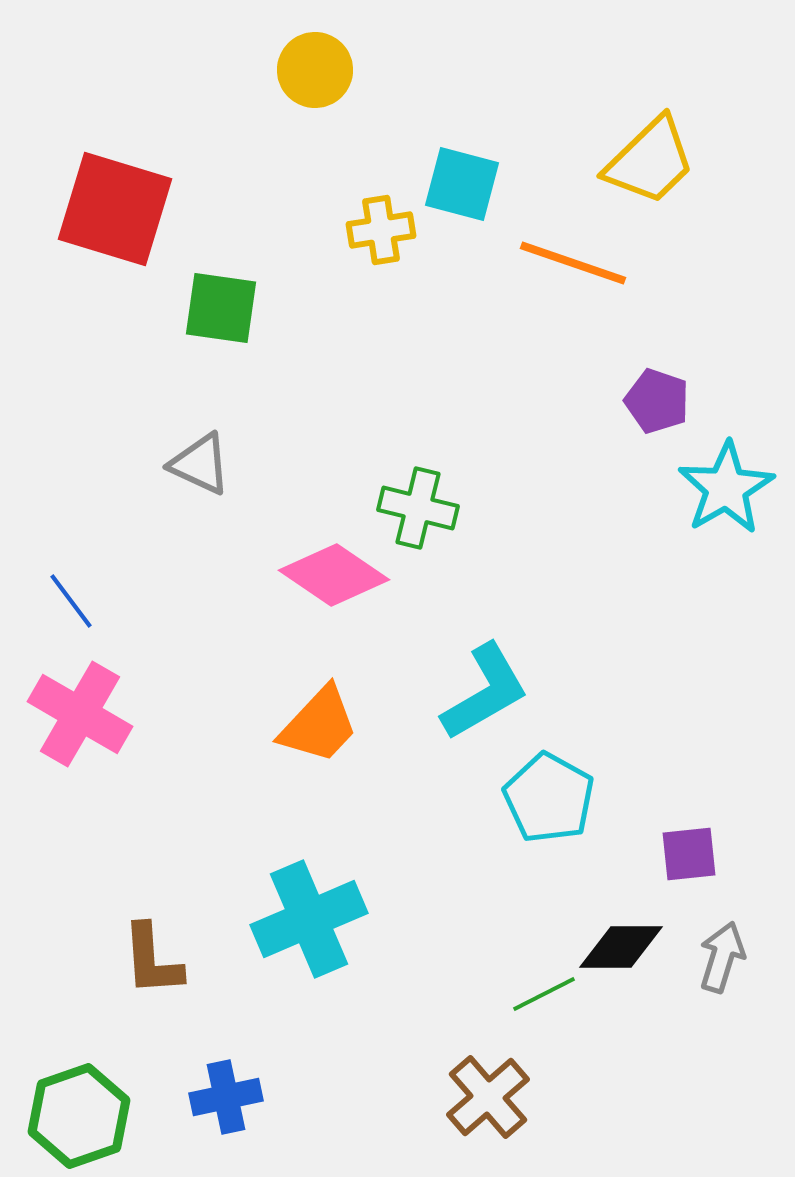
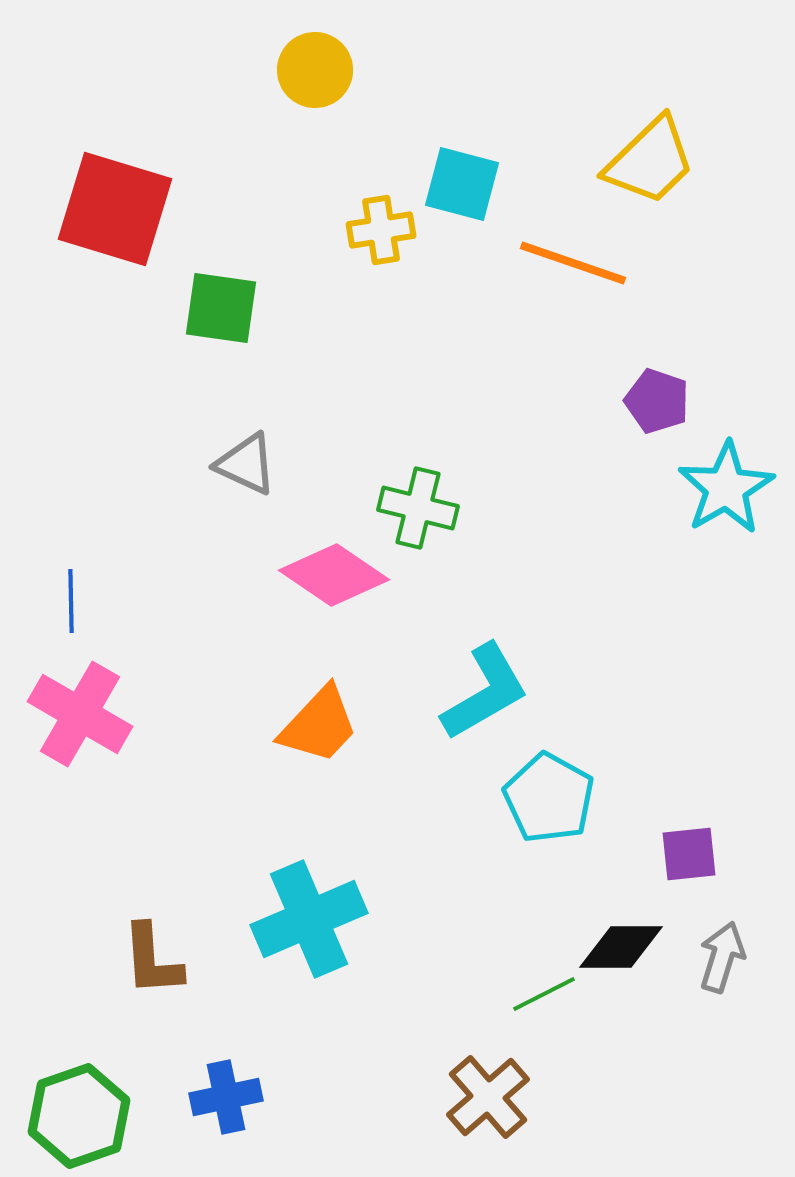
gray triangle: moved 46 px right
blue line: rotated 36 degrees clockwise
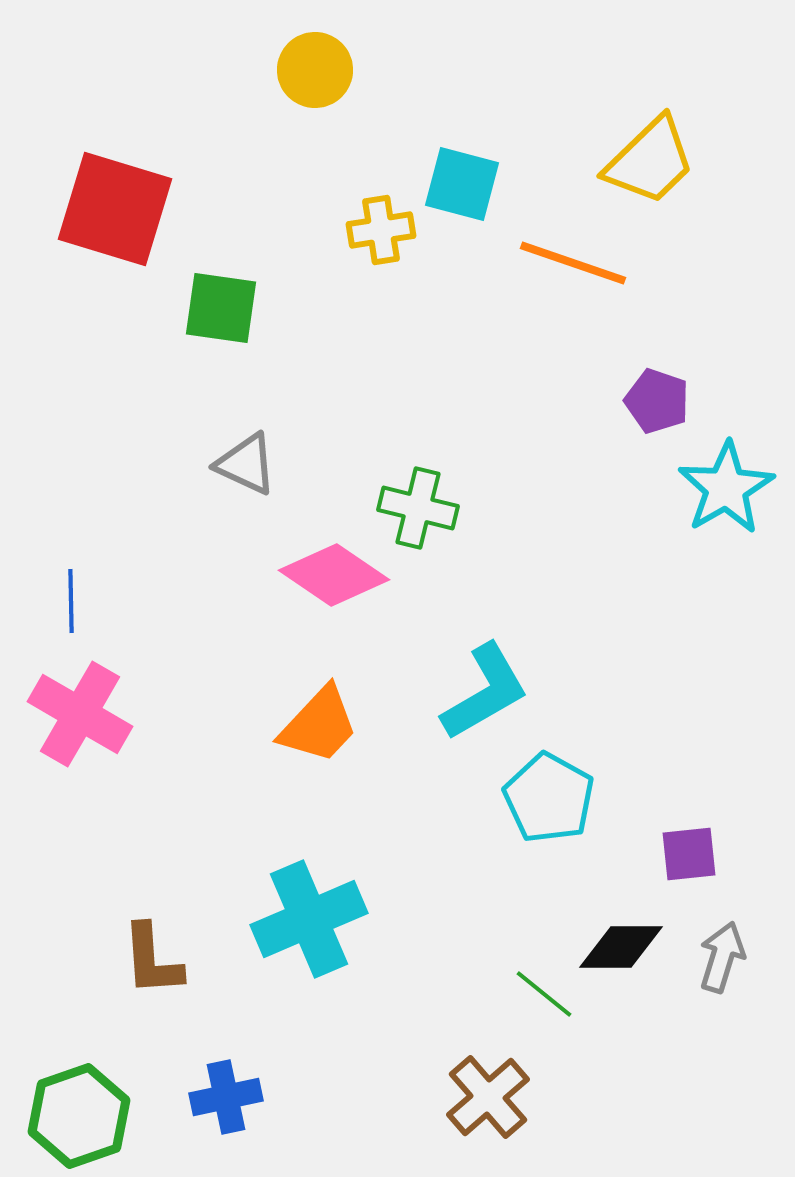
green line: rotated 66 degrees clockwise
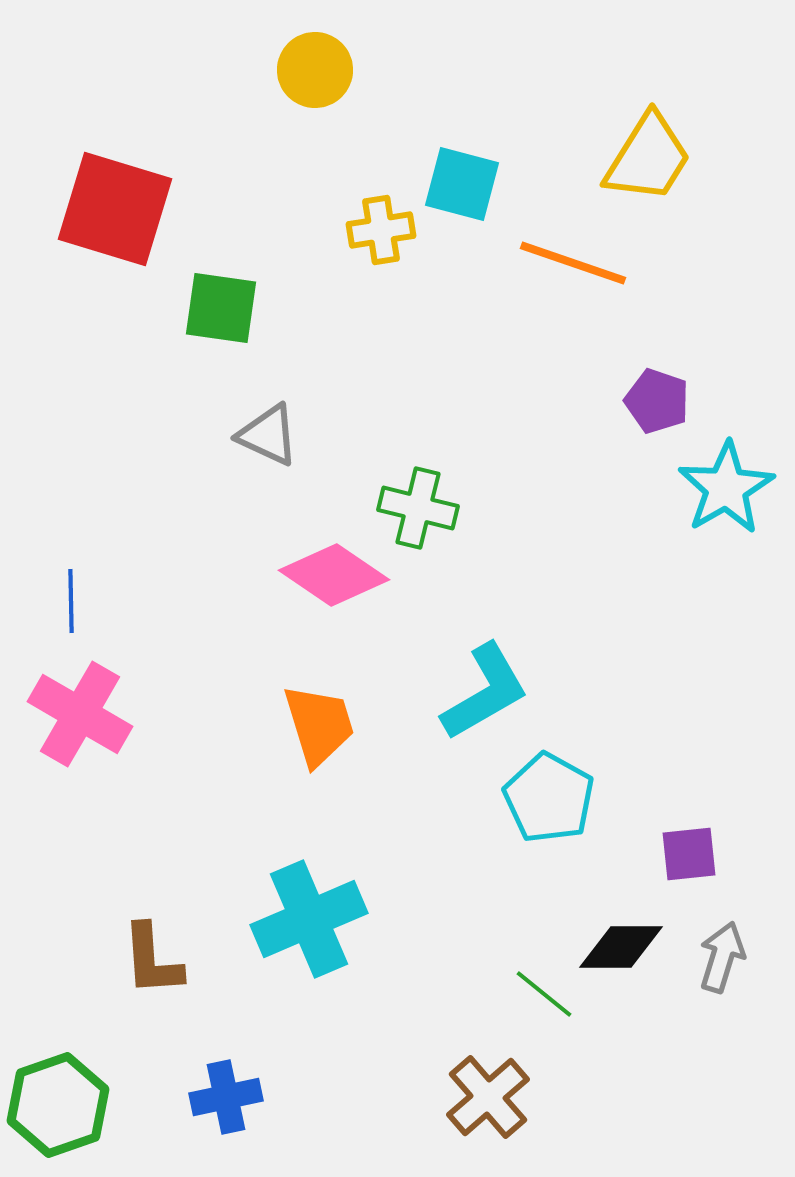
yellow trapezoid: moved 2 px left, 3 px up; rotated 14 degrees counterclockwise
gray triangle: moved 22 px right, 29 px up
orange trapezoid: rotated 60 degrees counterclockwise
green hexagon: moved 21 px left, 11 px up
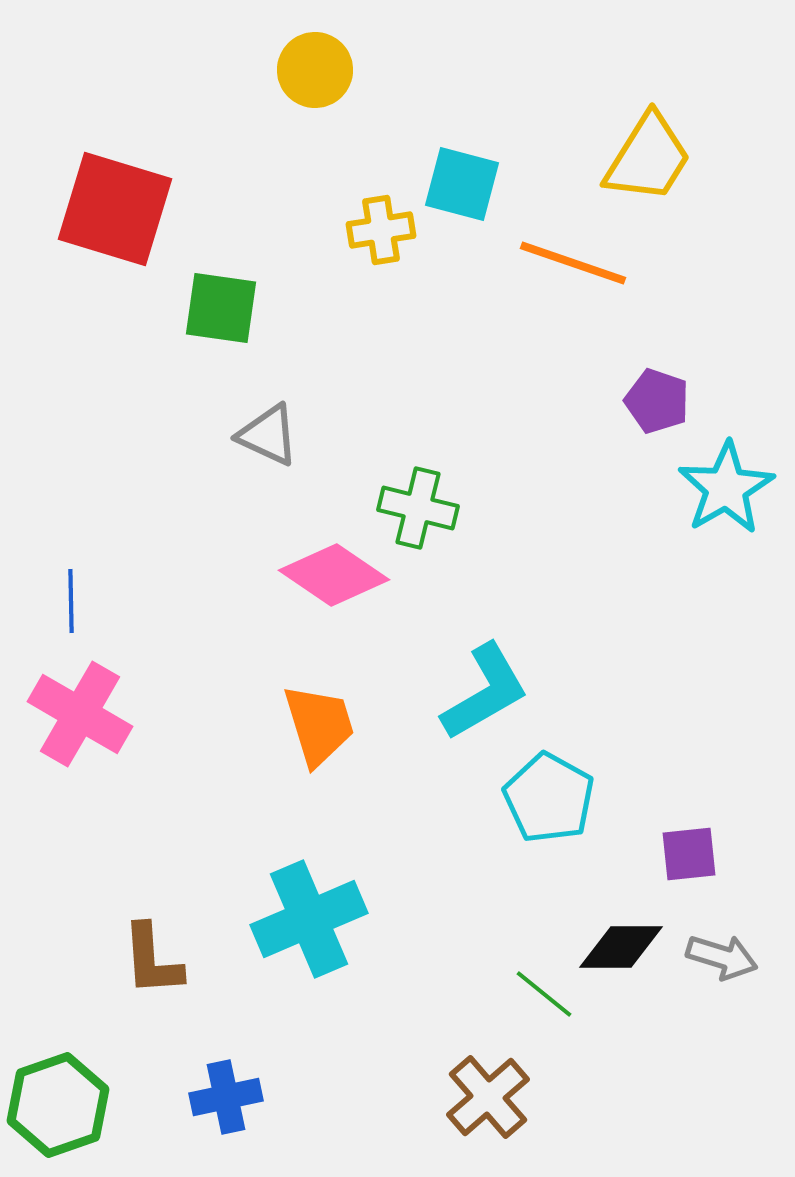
gray arrow: rotated 90 degrees clockwise
